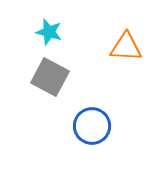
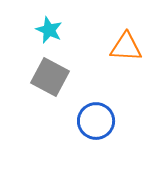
cyan star: moved 2 px up; rotated 8 degrees clockwise
blue circle: moved 4 px right, 5 px up
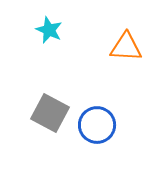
gray square: moved 36 px down
blue circle: moved 1 px right, 4 px down
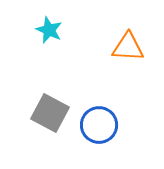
orange triangle: moved 2 px right
blue circle: moved 2 px right
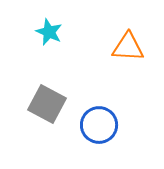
cyan star: moved 2 px down
gray square: moved 3 px left, 9 px up
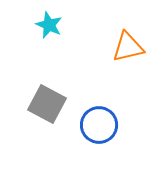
cyan star: moved 7 px up
orange triangle: rotated 16 degrees counterclockwise
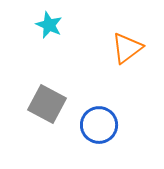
orange triangle: moved 1 px left, 1 px down; rotated 24 degrees counterclockwise
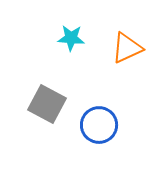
cyan star: moved 22 px right, 13 px down; rotated 20 degrees counterclockwise
orange triangle: rotated 12 degrees clockwise
